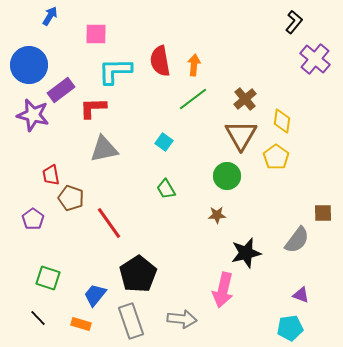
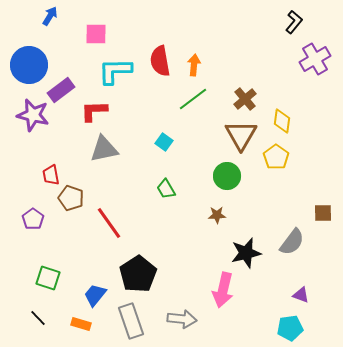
purple cross: rotated 20 degrees clockwise
red L-shape: moved 1 px right, 3 px down
gray semicircle: moved 5 px left, 2 px down
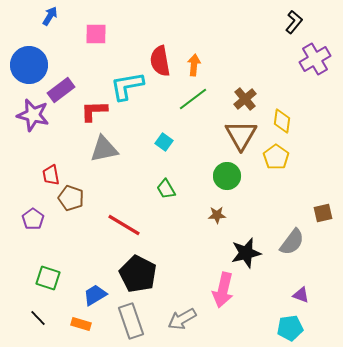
cyan L-shape: moved 12 px right, 15 px down; rotated 9 degrees counterclockwise
brown square: rotated 12 degrees counterclockwise
red line: moved 15 px right, 2 px down; rotated 24 degrees counterclockwise
black pentagon: rotated 12 degrees counterclockwise
blue trapezoid: rotated 20 degrees clockwise
gray arrow: rotated 144 degrees clockwise
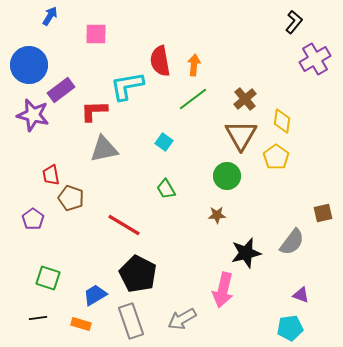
black line: rotated 54 degrees counterclockwise
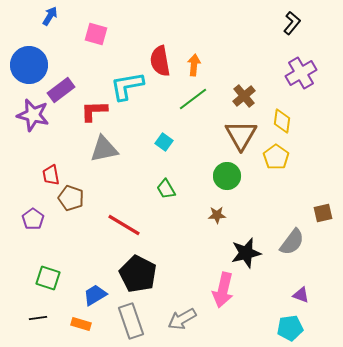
black L-shape: moved 2 px left, 1 px down
pink square: rotated 15 degrees clockwise
purple cross: moved 14 px left, 14 px down
brown cross: moved 1 px left, 3 px up
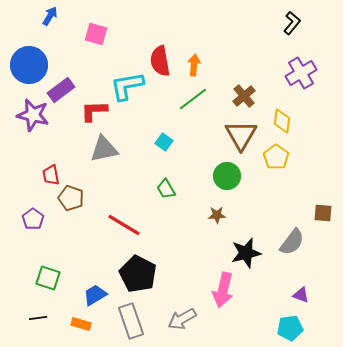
brown square: rotated 18 degrees clockwise
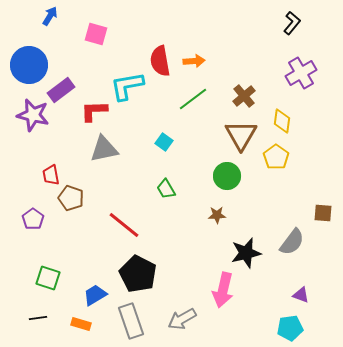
orange arrow: moved 4 px up; rotated 80 degrees clockwise
red line: rotated 8 degrees clockwise
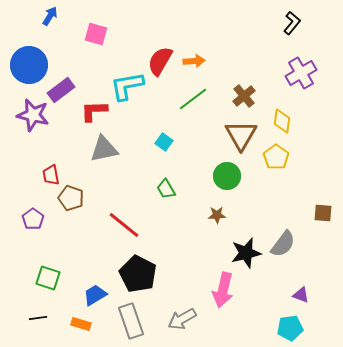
red semicircle: rotated 40 degrees clockwise
gray semicircle: moved 9 px left, 2 px down
